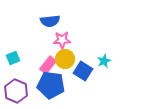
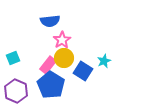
pink star: rotated 30 degrees counterclockwise
yellow circle: moved 1 px left, 1 px up
blue pentagon: rotated 24 degrees clockwise
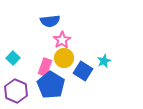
cyan square: rotated 24 degrees counterclockwise
pink rectangle: moved 3 px left, 2 px down; rotated 18 degrees counterclockwise
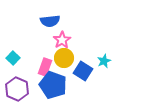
blue pentagon: moved 2 px right; rotated 12 degrees counterclockwise
purple hexagon: moved 1 px right, 2 px up
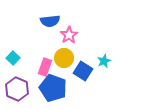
pink star: moved 7 px right, 5 px up
blue pentagon: moved 3 px down
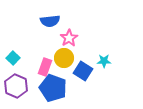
pink star: moved 3 px down
cyan star: rotated 24 degrees clockwise
purple hexagon: moved 1 px left, 3 px up
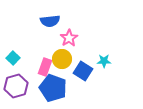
yellow circle: moved 2 px left, 1 px down
purple hexagon: rotated 20 degrees clockwise
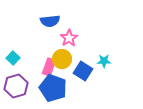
pink rectangle: moved 4 px right
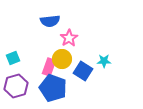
cyan square: rotated 24 degrees clockwise
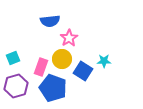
pink rectangle: moved 8 px left
